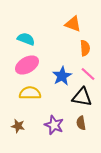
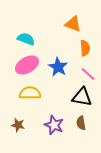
blue star: moved 4 px left, 9 px up; rotated 12 degrees counterclockwise
brown star: moved 1 px up
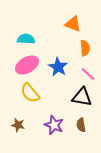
cyan semicircle: rotated 18 degrees counterclockwise
yellow semicircle: rotated 130 degrees counterclockwise
brown semicircle: moved 2 px down
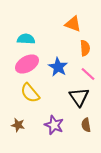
pink ellipse: moved 1 px up
black triangle: moved 3 px left; rotated 45 degrees clockwise
brown semicircle: moved 5 px right
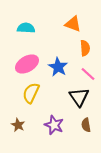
cyan semicircle: moved 11 px up
yellow semicircle: moved 1 px right; rotated 65 degrees clockwise
brown star: rotated 16 degrees clockwise
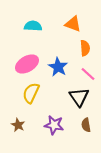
cyan semicircle: moved 7 px right, 2 px up
purple star: rotated 12 degrees counterclockwise
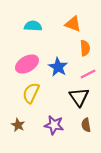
pink line: rotated 70 degrees counterclockwise
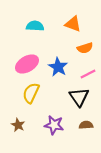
cyan semicircle: moved 2 px right
orange semicircle: rotated 77 degrees clockwise
brown semicircle: rotated 96 degrees clockwise
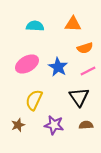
orange triangle: rotated 18 degrees counterclockwise
pink line: moved 3 px up
yellow semicircle: moved 3 px right, 7 px down
brown star: rotated 24 degrees clockwise
